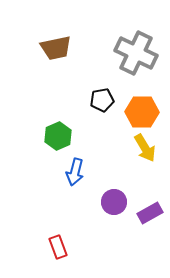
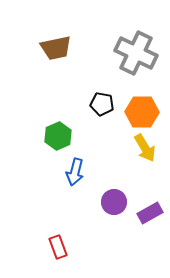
black pentagon: moved 4 px down; rotated 20 degrees clockwise
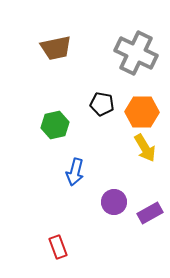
green hexagon: moved 3 px left, 11 px up; rotated 12 degrees clockwise
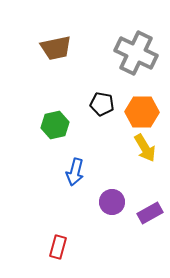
purple circle: moved 2 px left
red rectangle: rotated 35 degrees clockwise
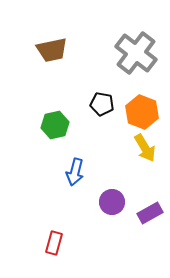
brown trapezoid: moved 4 px left, 2 px down
gray cross: rotated 12 degrees clockwise
orange hexagon: rotated 20 degrees clockwise
red rectangle: moved 4 px left, 4 px up
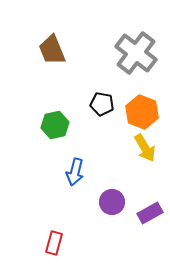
brown trapezoid: rotated 80 degrees clockwise
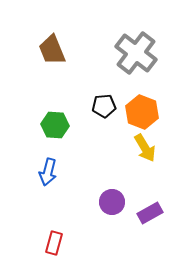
black pentagon: moved 2 px right, 2 px down; rotated 15 degrees counterclockwise
green hexagon: rotated 16 degrees clockwise
blue arrow: moved 27 px left
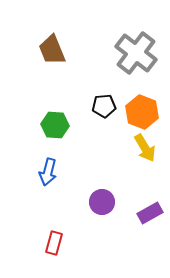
purple circle: moved 10 px left
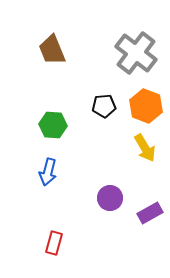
orange hexagon: moved 4 px right, 6 px up
green hexagon: moved 2 px left
purple circle: moved 8 px right, 4 px up
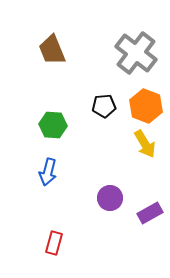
yellow arrow: moved 4 px up
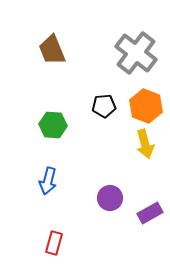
yellow arrow: rotated 16 degrees clockwise
blue arrow: moved 9 px down
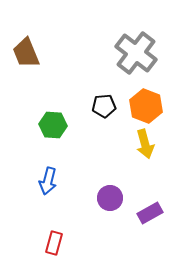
brown trapezoid: moved 26 px left, 3 px down
